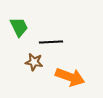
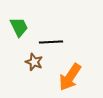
brown star: rotated 12 degrees clockwise
orange arrow: rotated 104 degrees clockwise
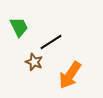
black line: rotated 30 degrees counterclockwise
orange arrow: moved 2 px up
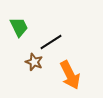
orange arrow: rotated 60 degrees counterclockwise
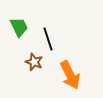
black line: moved 3 px left, 3 px up; rotated 75 degrees counterclockwise
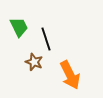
black line: moved 2 px left
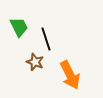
brown star: moved 1 px right
